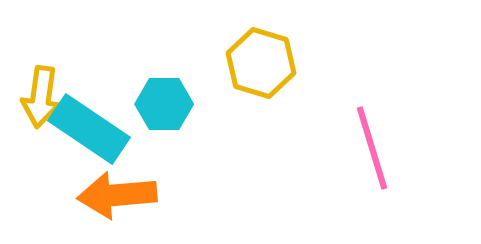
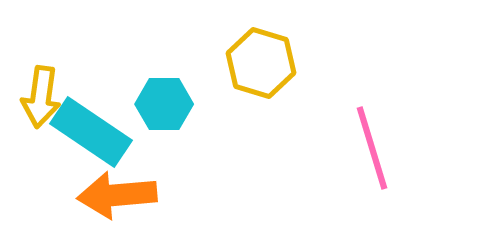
cyan rectangle: moved 2 px right, 3 px down
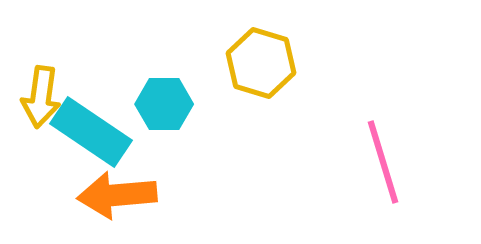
pink line: moved 11 px right, 14 px down
